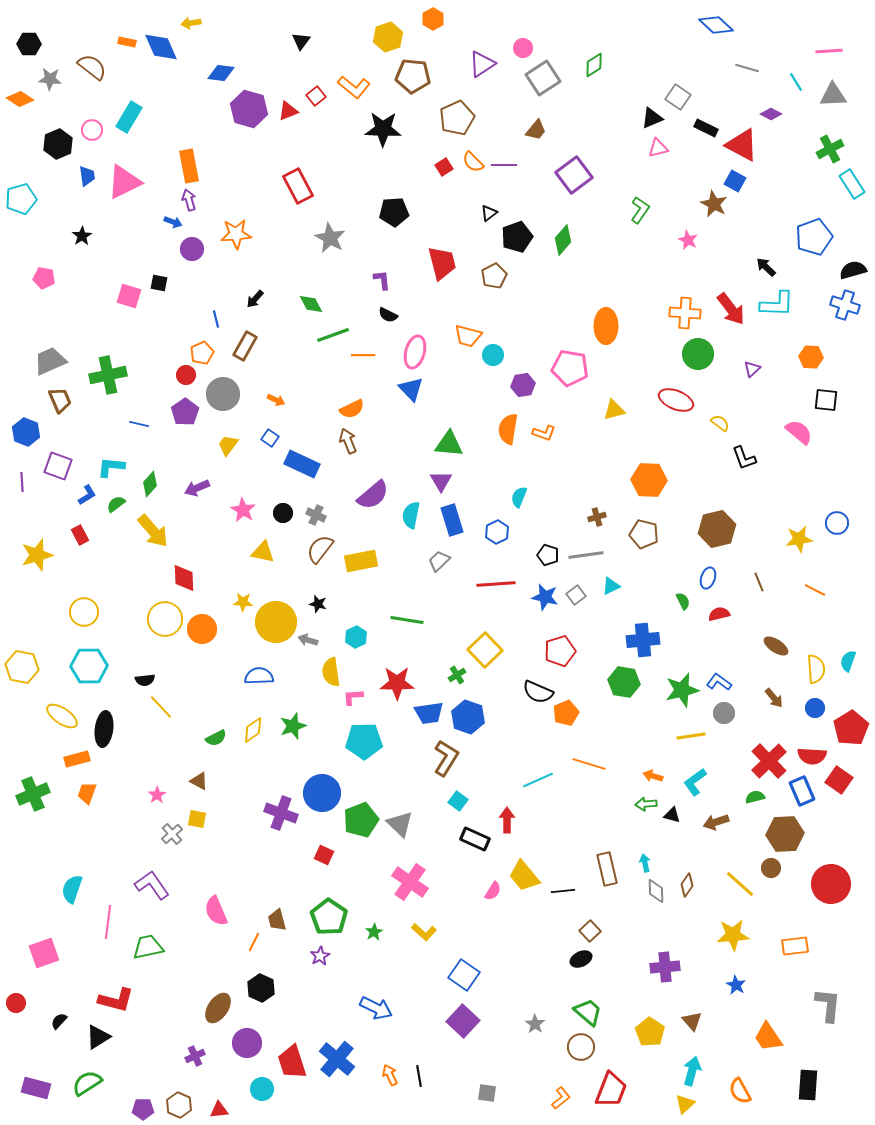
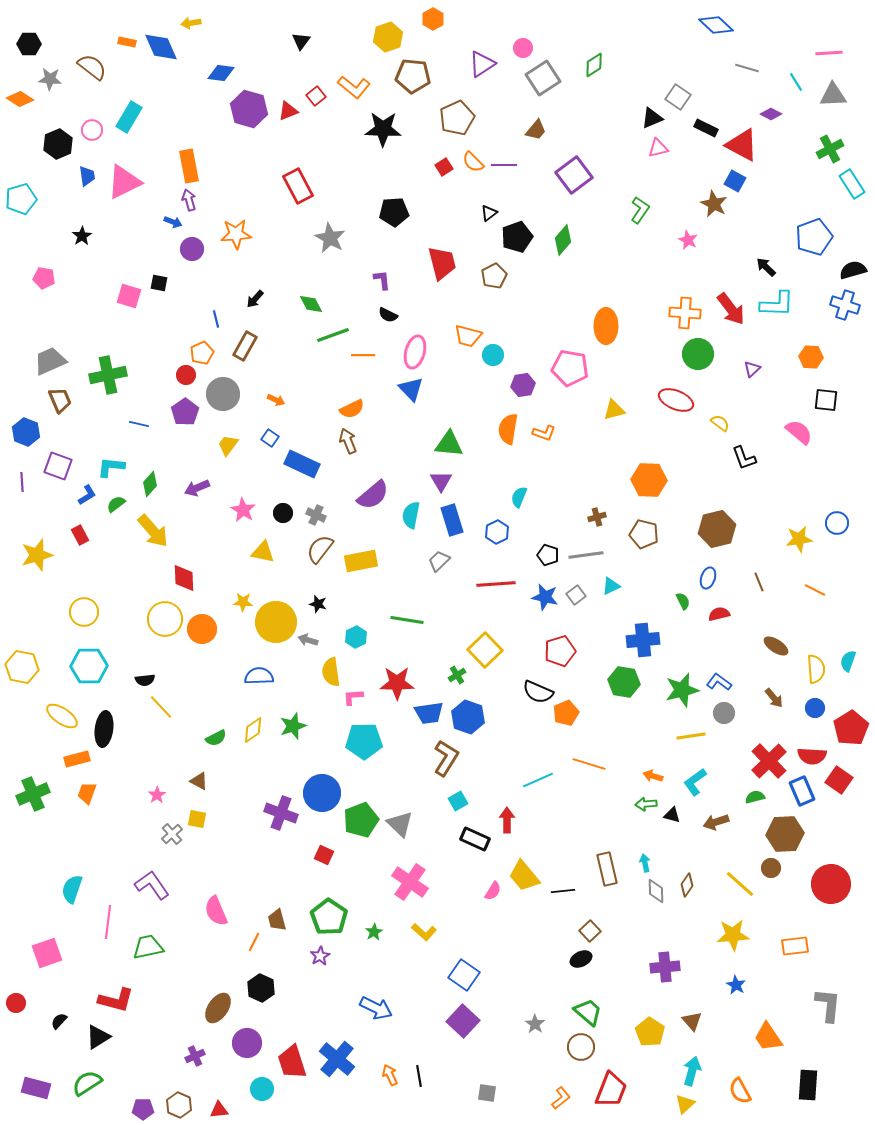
pink line at (829, 51): moved 2 px down
cyan square at (458, 801): rotated 24 degrees clockwise
pink square at (44, 953): moved 3 px right
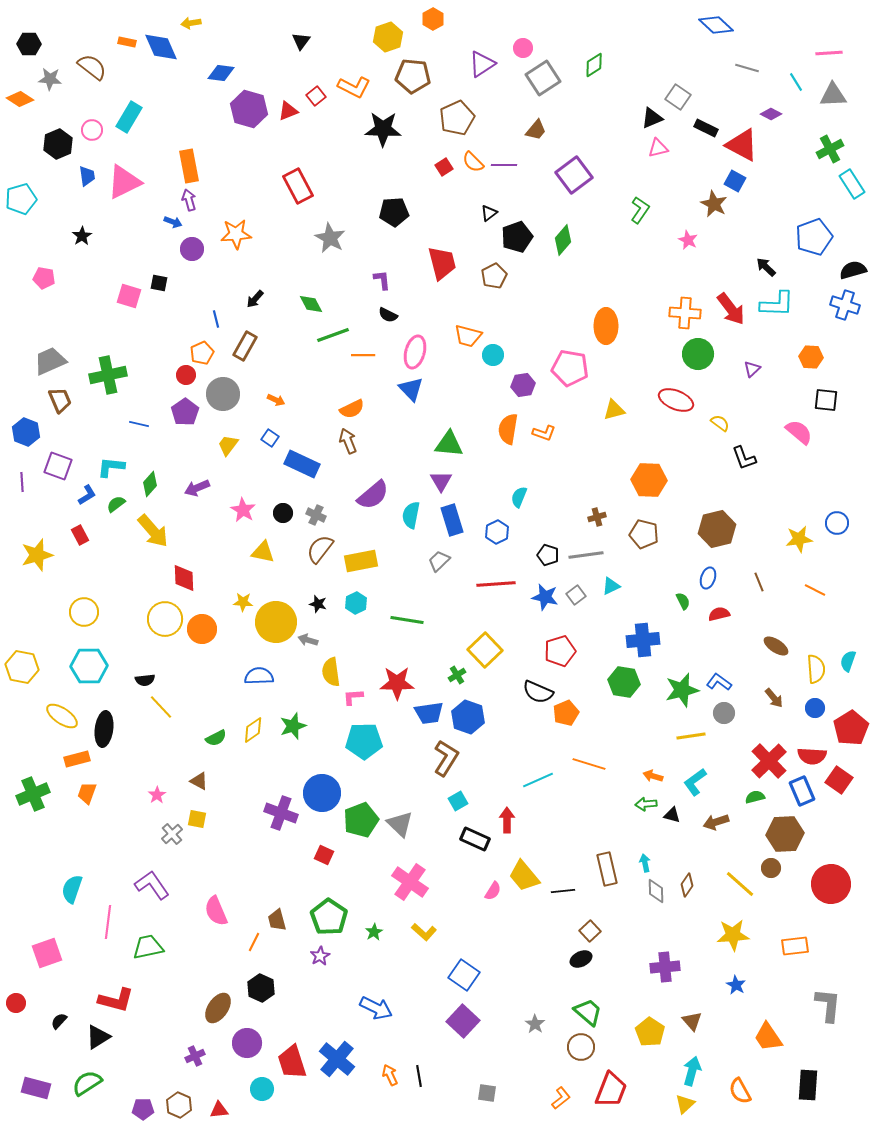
orange L-shape at (354, 87): rotated 12 degrees counterclockwise
cyan hexagon at (356, 637): moved 34 px up
